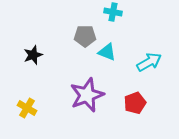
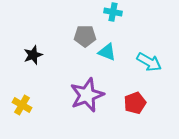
cyan arrow: rotated 60 degrees clockwise
yellow cross: moved 5 px left, 3 px up
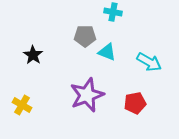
black star: rotated 18 degrees counterclockwise
red pentagon: rotated 10 degrees clockwise
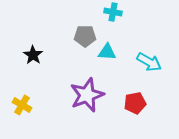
cyan triangle: rotated 18 degrees counterclockwise
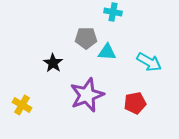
gray pentagon: moved 1 px right, 2 px down
black star: moved 20 px right, 8 px down
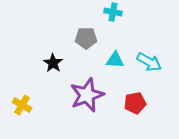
cyan triangle: moved 8 px right, 8 px down
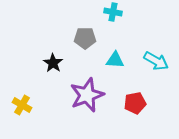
gray pentagon: moved 1 px left
cyan arrow: moved 7 px right, 1 px up
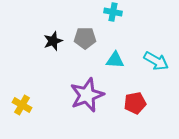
black star: moved 22 px up; rotated 18 degrees clockwise
